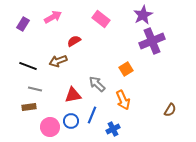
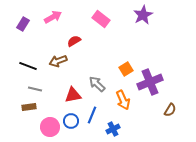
purple cross: moved 2 px left, 41 px down
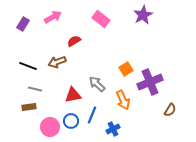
brown arrow: moved 1 px left, 1 px down
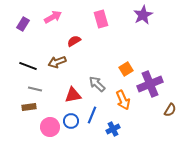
pink rectangle: rotated 36 degrees clockwise
purple cross: moved 2 px down
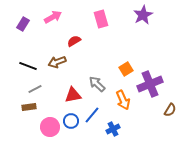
gray line: rotated 40 degrees counterclockwise
blue line: rotated 18 degrees clockwise
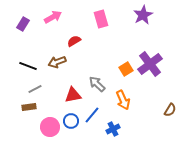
purple cross: moved 20 px up; rotated 15 degrees counterclockwise
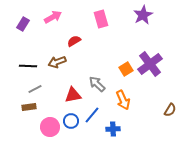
black line: rotated 18 degrees counterclockwise
blue cross: rotated 24 degrees clockwise
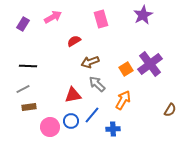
brown arrow: moved 33 px right
gray line: moved 12 px left
orange arrow: rotated 126 degrees counterclockwise
